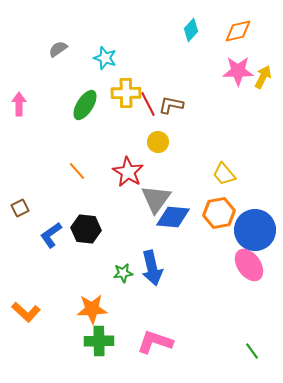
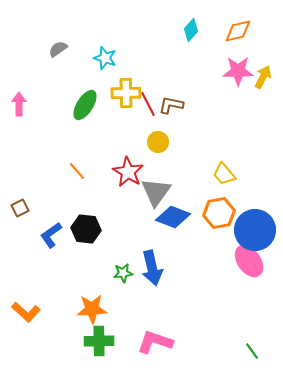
gray triangle: moved 7 px up
blue diamond: rotated 16 degrees clockwise
pink ellipse: moved 4 px up
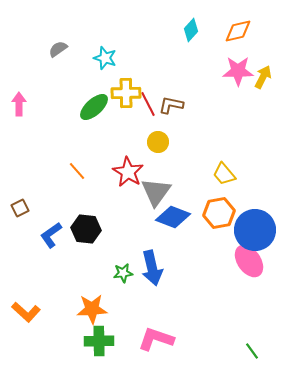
green ellipse: moved 9 px right, 2 px down; rotated 16 degrees clockwise
pink L-shape: moved 1 px right, 3 px up
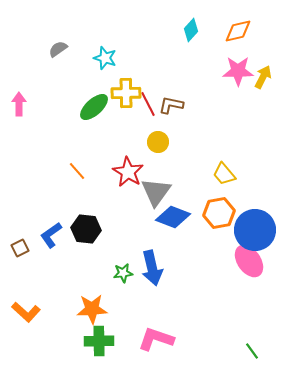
brown square: moved 40 px down
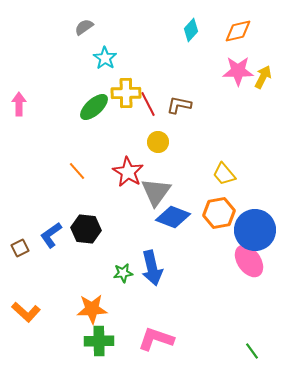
gray semicircle: moved 26 px right, 22 px up
cyan star: rotated 15 degrees clockwise
brown L-shape: moved 8 px right
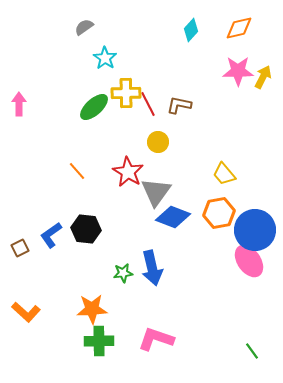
orange diamond: moved 1 px right, 3 px up
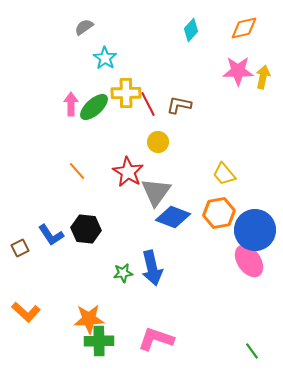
orange diamond: moved 5 px right
yellow arrow: rotated 15 degrees counterclockwise
pink arrow: moved 52 px right
blue L-shape: rotated 88 degrees counterclockwise
orange star: moved 3 px left, 10 px down
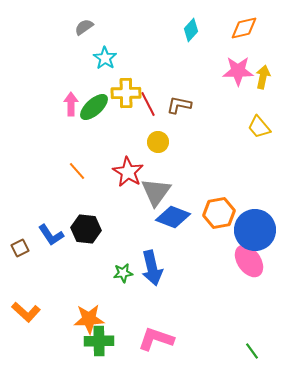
yellow trapezoid: moved 35 px right, 47 px up
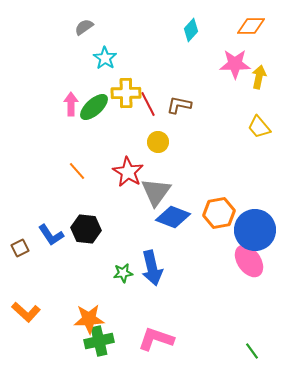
orange diamond: moved 7 px right, 2 px up; rotated 12 degrees clockwise
pink star: moved 3 px left, 7 px up
yellow arrow: moved 4 px left
green cross: rotated 12 degrees counterclockwise
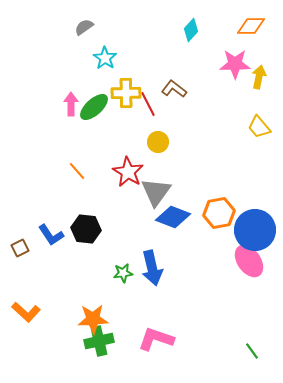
brown L-shape: moved 5 px left, 16 px up; rotated 25 degrees clockwise
orange star: moved 4 px right
